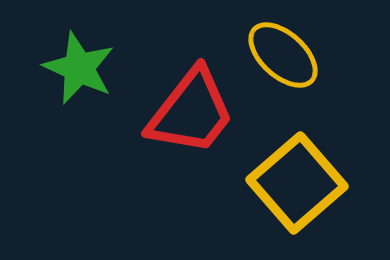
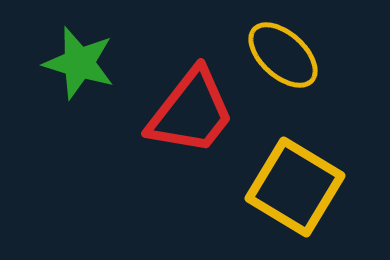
green star: moved 5 px up; rotated 8 degrees counterclockwise
yellow square: moved 2 px left, 4 px down; rotated 18 degrees counterclockwise
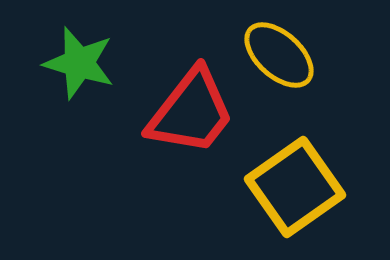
yellow ellipse: moved 4 px left
yellow square: rotated 24 degrees clockwise
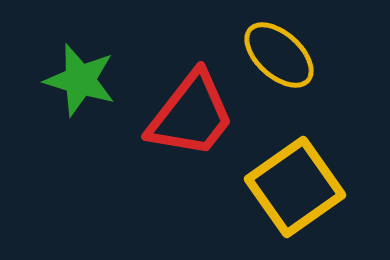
green star: moved 1 px right, 17 px down
red trapezoid: moved 3 px down
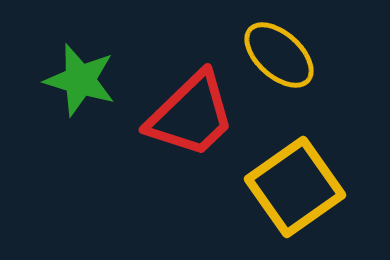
red trapezoid: rotated 8 degrees clockwise
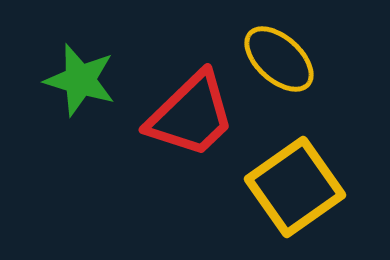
yellow ellipse: moved 4 px down
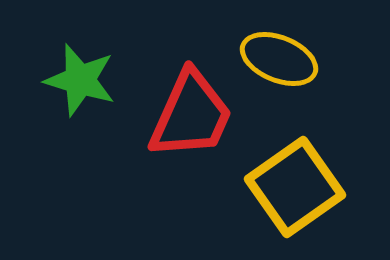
yellow ellipse: rotated 20 degrees counterclockwise
red trapezoid: rotated 22 degrees counterclockwise
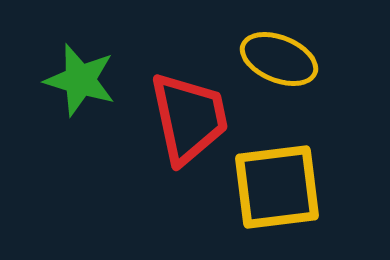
red trapezoid: moved 2 px left, 3 px down; rotated 36 degrees counterclockwise
yellow square: moved 18 px left; rotated 28 degrees clockwise
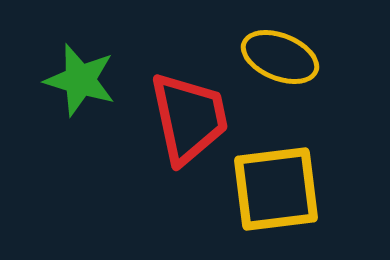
yellow ellipse: moved 1 px right, 2 px up
yellow square: moved 1 px left, 2 px down
